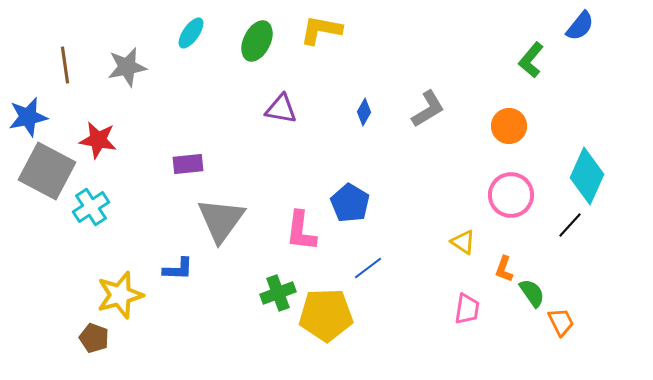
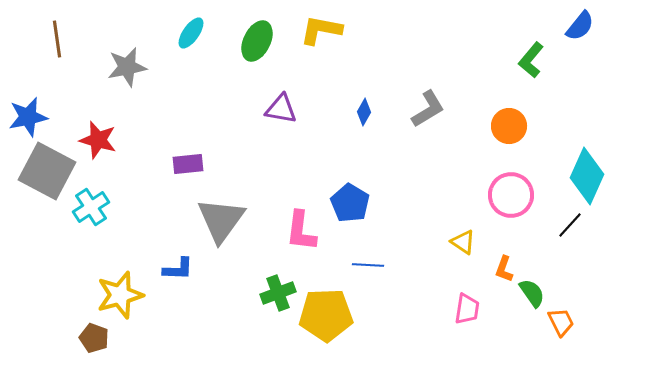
brown line: moved 8 px left, 26 px up
red star: rotated 6 degrees clockwise
blue line: moved 3 px up; rotated 40 degrees clockwise
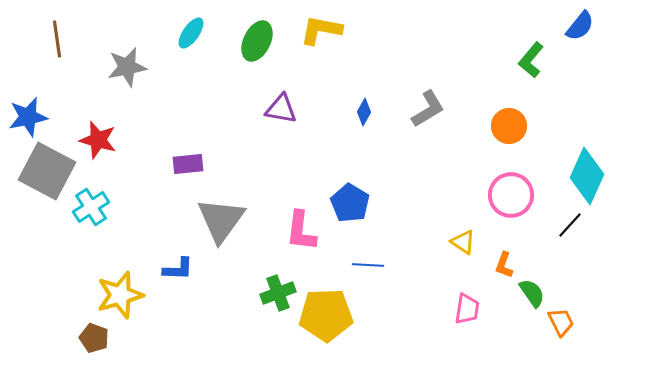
orange L-shape: moved 4 px up
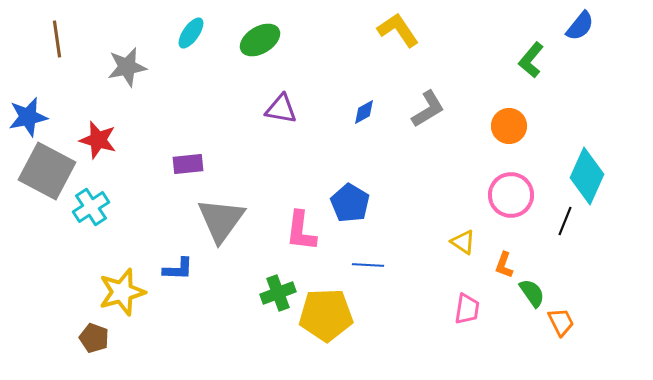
yellow L-shape: moved 77 px right; rotated 45 degrees clockwise
green ellipse: moved 3 px right, 1 px up; rotated 33 degrees clockwise
blue diamond: rotated 32 degrees clockwise
black line: moved 5 px left, 4 px up; rotated 20 degrees counterclockwise
yellow star: moved 2 px right, 3 px up
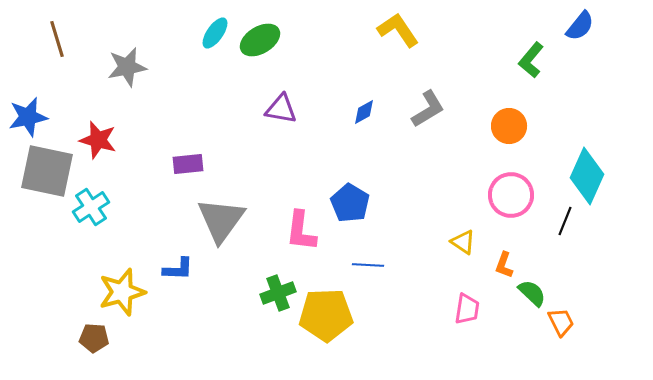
cyan ellipse: moved 24 px right
brown line: rotated 9 degrees counterclockwise
gray square: rotated 16 degrees counterclockwise
green semicircle: rotated 12 degrees counterclockwise
brown pentagon: rotated 16 degrees counterclockwise
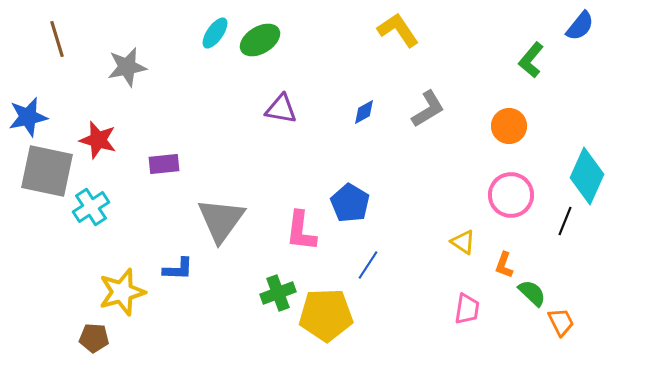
purple rectangle: moved 24 px left
blue line: rotated 60 degrees counterclockwise
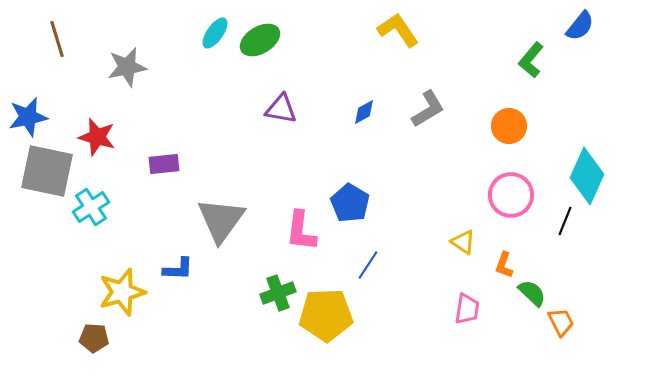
red star: moved 1 px left, 3 px up
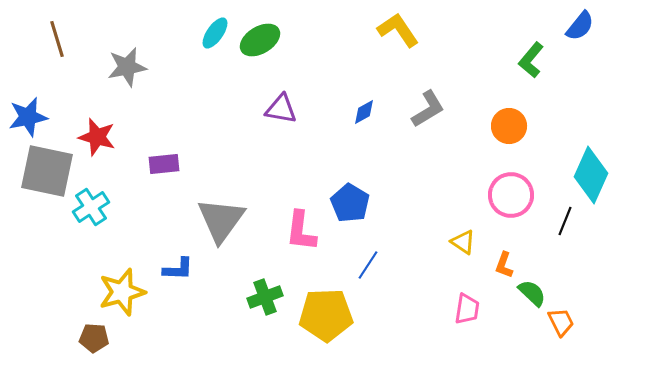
cyan diamond: moved 4 px right, 1 px up
green cross: moved 13 px left, 4 px down
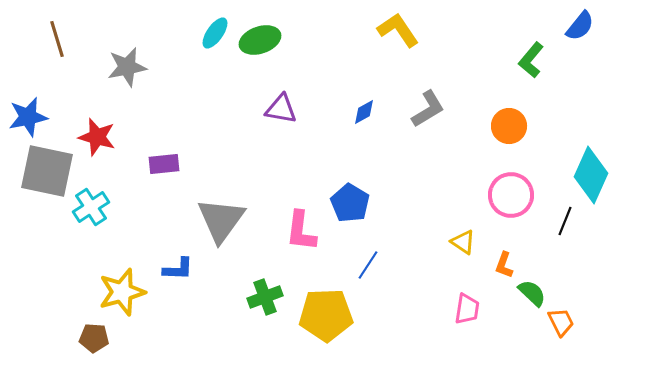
green ellipse: rotated 12 degrees clockwise
